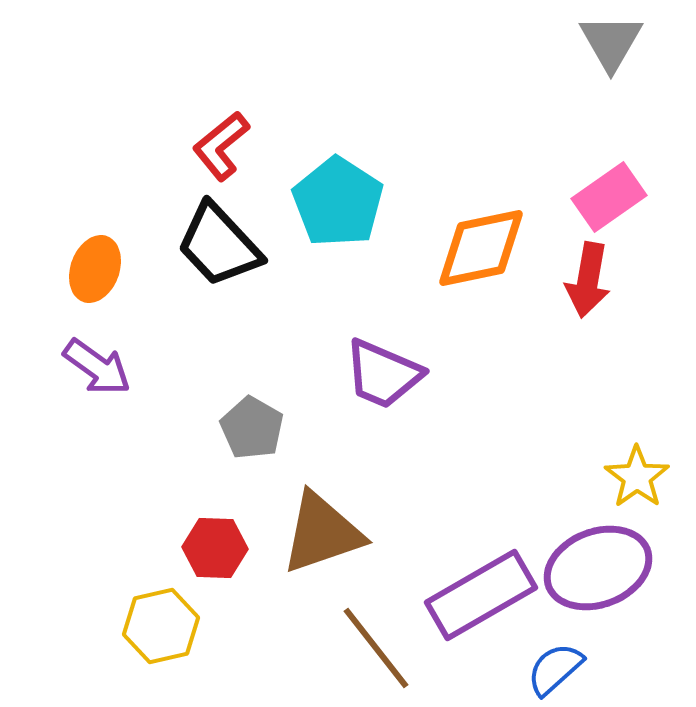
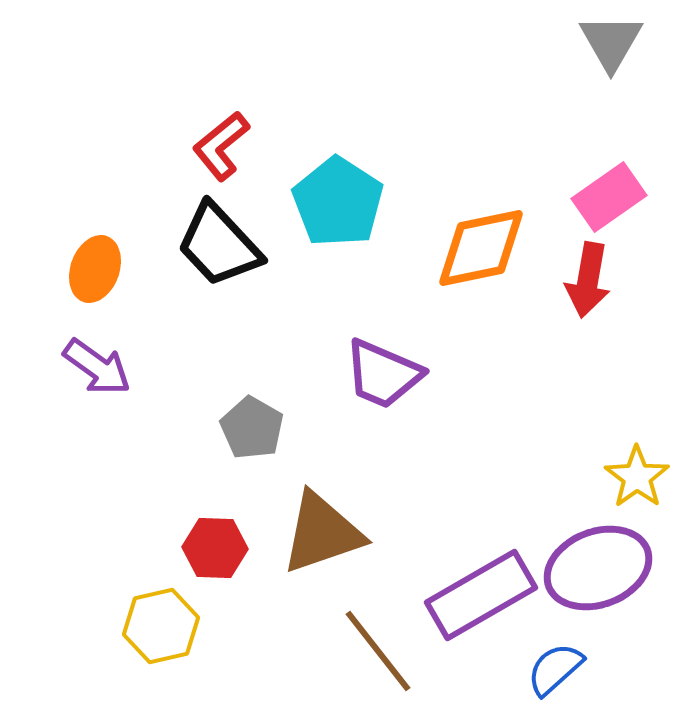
brown line: moved 2 px right, 3 px down
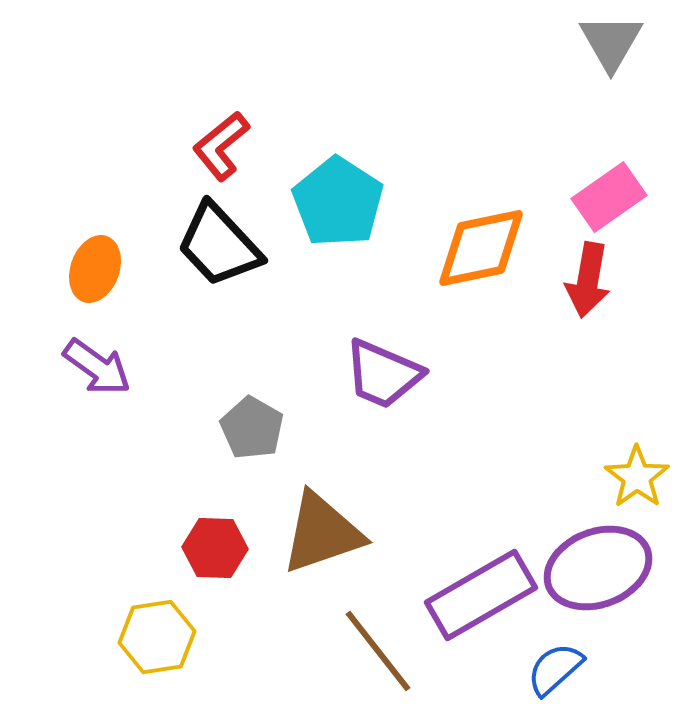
yellow hexagon: moved 4 px left, 11 px down; rotated 4 degrees clockwise
